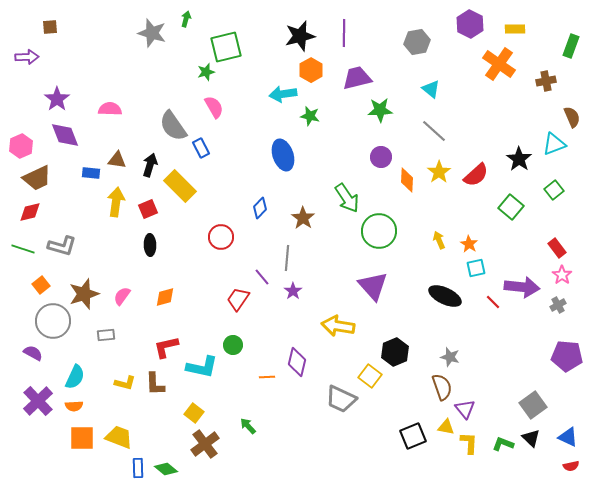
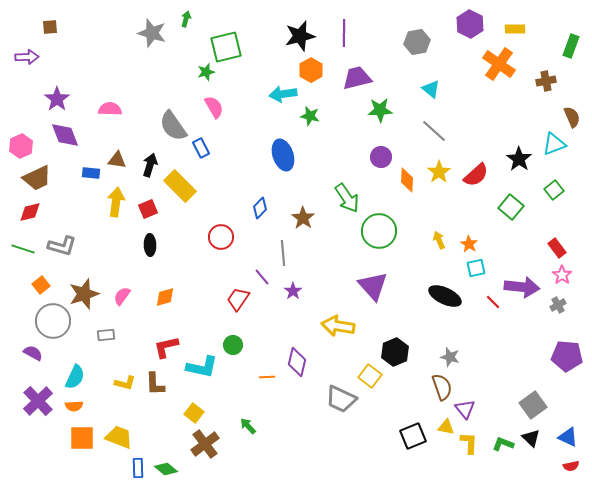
gray line at (287, 258): moved 4 px left, 5 px up; rotated 10 degrees counterclockwise
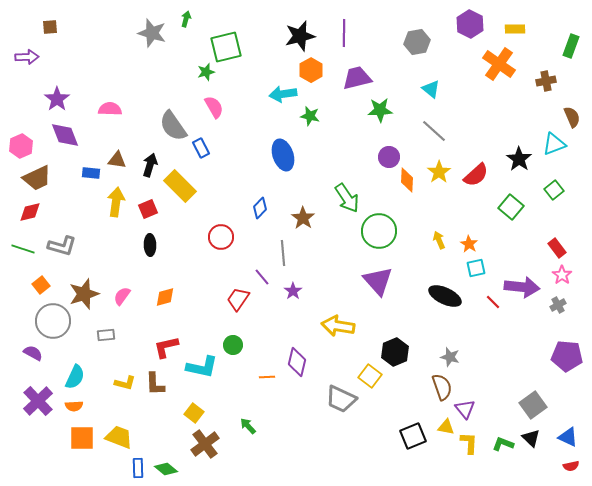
purple circle at (381, 157): moved 8 px right
purple triangle at (373, 286): moved 5 px right, 5 px up
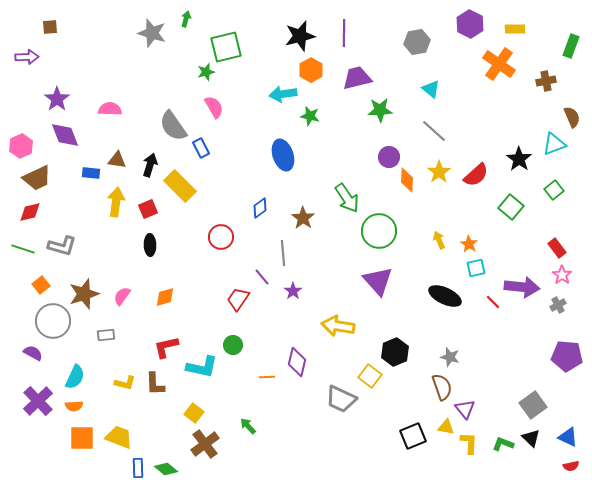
blue diamond at (260, 208): rotated 10 degrees clockwise
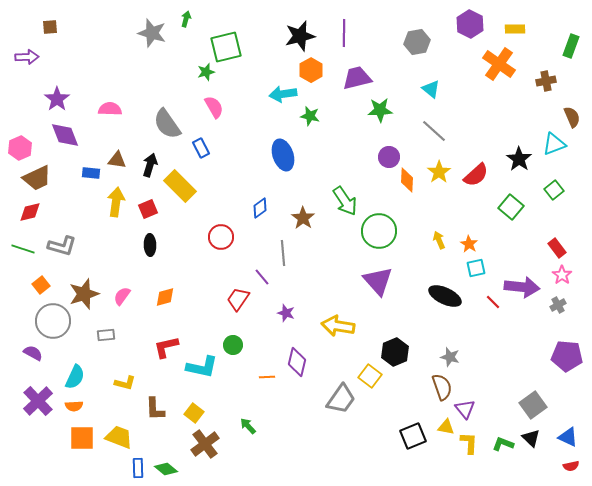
gray semicircle at (173, 126): moved 6 px left, 2 px up
pink hexagon at (21, 146): moved 1 px left, 2 px down
green arrow at (347, 198): moved 2 px left, 3 px down
purple star at (293, 291): moved 7 px left, 22 px down; rotated 18 degrees counterclockwise
brown L-shape at (155, 384): moved 25 px down
gray trapezoid at (341, 399): rotated 80 degrees counterclockwise
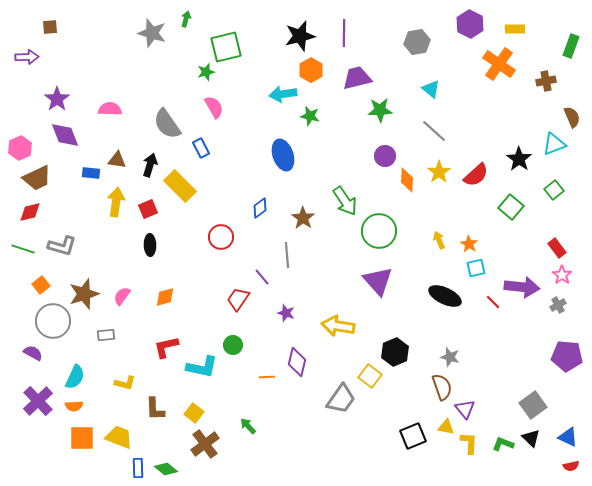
purple circle at (389, 157): moved 4 px left, 1 px up
gray line at (283, 253): moved 4 px right, 2 px down
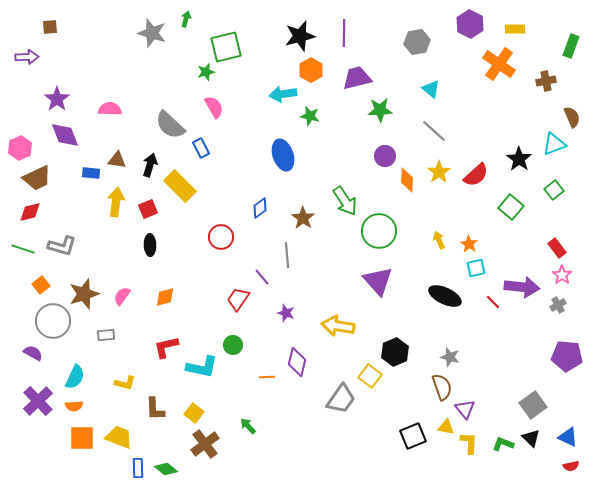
gray semicircle at (167, 124): moved 3 px right, 1 px down; rotated 12 degrees counterclockwise
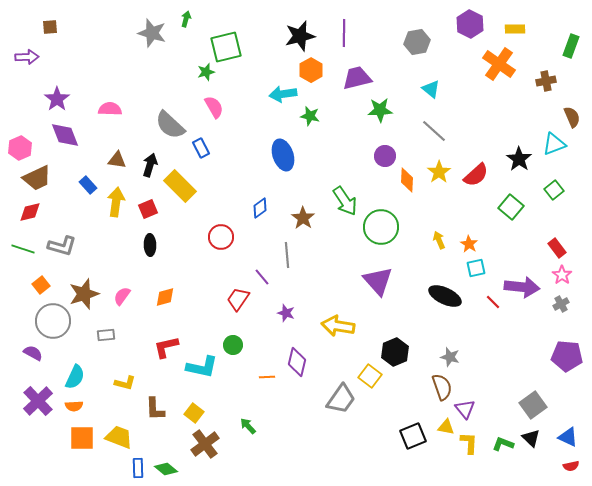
blue rectangle at (91, 173): moved 3 px left, 12 px down; rotated 42 degrees clockwise
green circle at (379, 231): moved 2 px right, 4 px up
gray cross at (558, 305): moved 3 px right, 1 px up
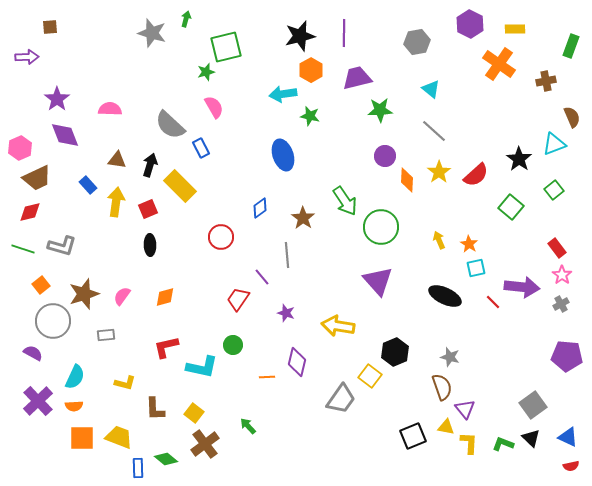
green diamond at (166, 469): moved 10 px up
